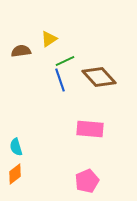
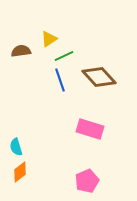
green line: moved 1 px left, 5 px up
pink rectangle: rotated 12 degrees clockwise
orange diamond: moved 5 px right, 2 px up
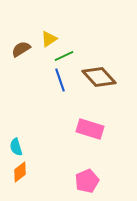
brown semicircle: moved 2 px up; rotated 24 degrees counterclockwise
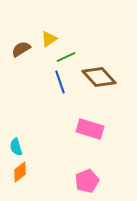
green line: moved 2 px right, 1 px down
blue line: moved 2 px down
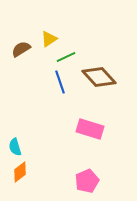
cyan semicircle: moved 1 px left
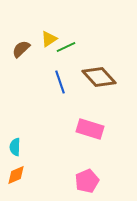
brown semicircle: rotated 12 degrees counterclockwise
green line: moved 10 px up
cyan semicircle: rotated 18 degrees clockwise
orange diamond: moved 4 px left, 3 px down; rotated 15 degrees clockwise
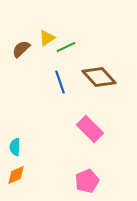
yellow triangle: moved 2 px left, 1 px up
pink rectangle: rotated 28 degrees clockwise
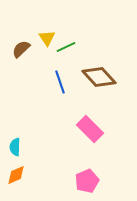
yellow triangle: rotated 30 degrees counterclockwise
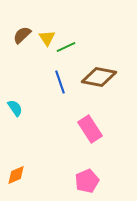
brown semicircle: moved 1 px right, 14 px up
brown diamond: rotated 36 degrees counterclockwise
pink rectangle: rotated 12 degrees clockwise
cyan semicircle: moved 39 px up; rotated 144 degrees clockwise
